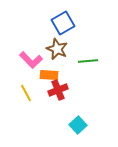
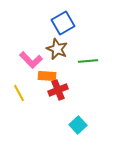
orange rectangle: moved 2 px left, 1 px down
yellow line: moved 7 px left
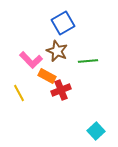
brown star: moved 2 px down
orange rectangle: rotated 24 degrees clockwise
red cross: moved 3 px right
cyan square: moved 18 px right, 6 px down
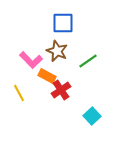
blue square: rotated 30 degrees clockwise
green line: rotated 30 degrees counterclockwise
red cross: rotated 12 degrees counterclockwise
cyan square: moved 4 px left, 15 px up
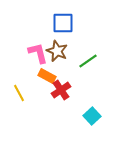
pink L-shape: moved 7 px right, 7 px up; rotated 150 degrees counterclockwise
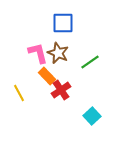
brown star: moved 1 px right, 2 px down
green line: moved 2 px right, 1 px down
orange rectangle: rotated 18 degrees clockwise
